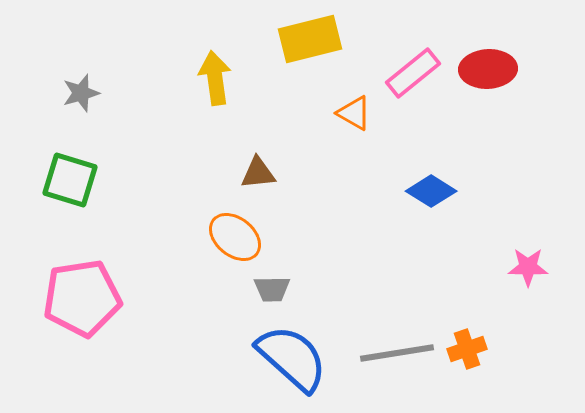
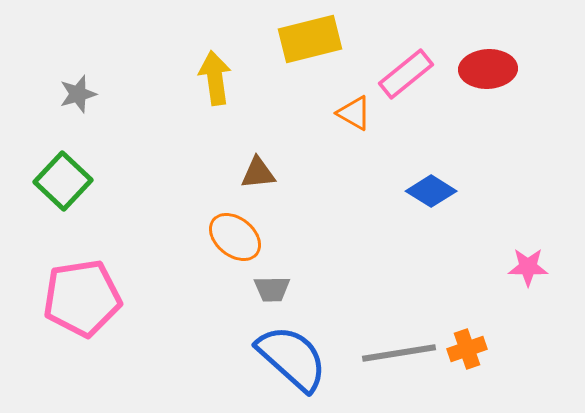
pink rectangle: moved 7 px left, 1 px down
gray star: moved 3 px left, 1 px down
green square: moved 7 px left, 1 px down; rotated 26 degrees clockwise
gray line: moved 2 px right
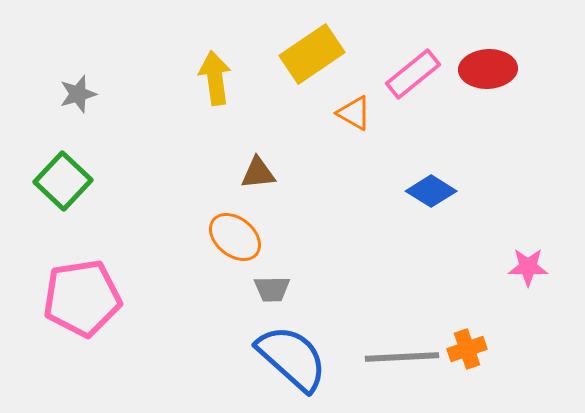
yellow rectangle: moved 2 px right, 15 px down; rotated 20 degrees counterclockwise
pink rectangle: moved 7 px right
gray line: moved 3 px right, 4 px down; rotated 6 degrees clockwise
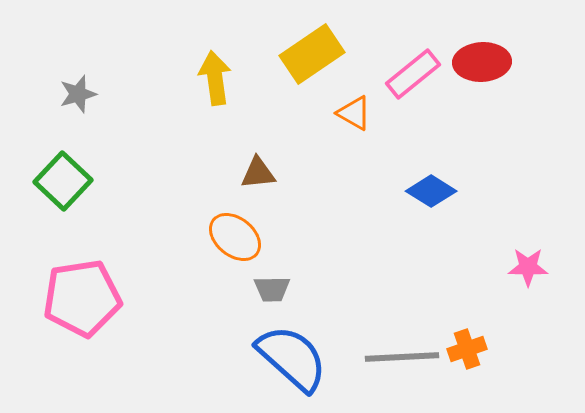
red ellipse: moved 6 px left, 7 px up
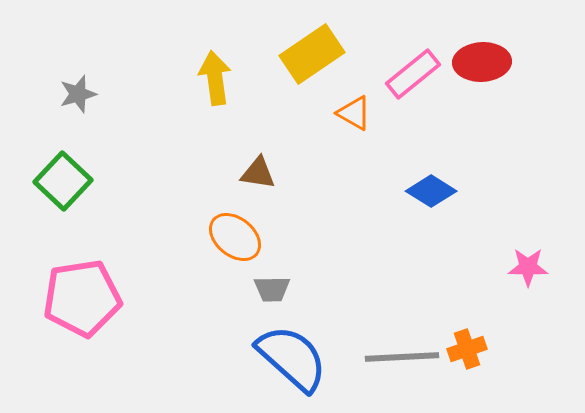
brown triangle: rotated 15 degrees clockwise
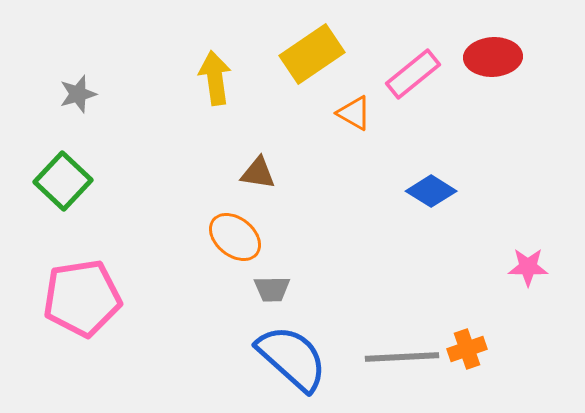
red ellipse: moved 11 px right, 5 px up
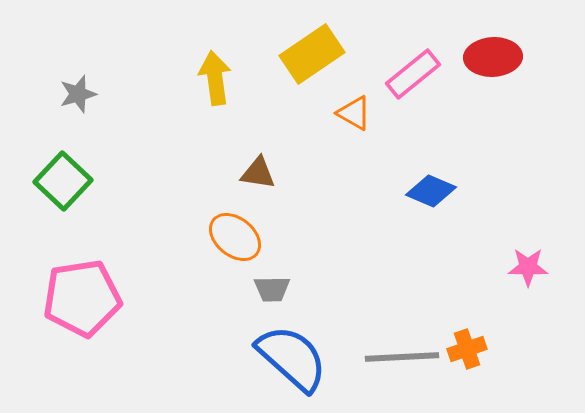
blue diamond: rotated 9 degrees counterclockwise
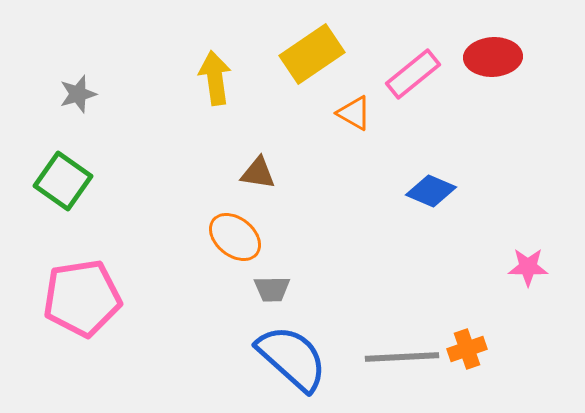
green square: rotated 8 degrees counterclockwise
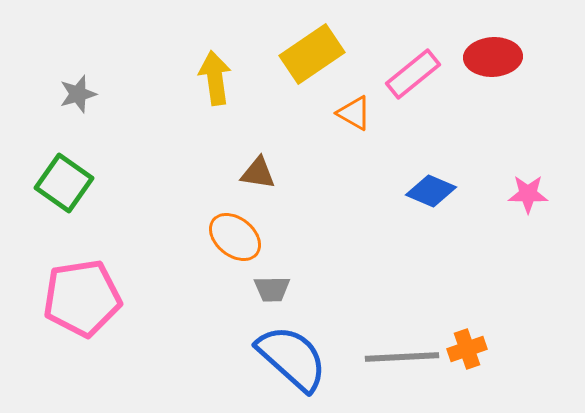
green square: moved 1 px right, 2 px down
pink star: moved 73 px up
